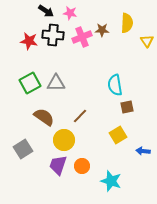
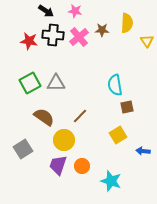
pink star: moved 5 px right, 2 px up
pink cross: moved 3 px left; rotated 18 degrees counterclockwise
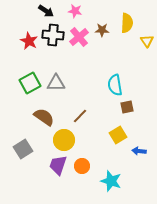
red star: rotated 18 degrees clockwise
blue arrow: moved 4 px left
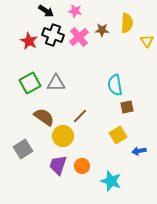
black cross: rotated 15 degrees clockwise
yellow circle: moved 1 px left, 4 px up
blue arrow: rotated 16 degrees counterclockwise
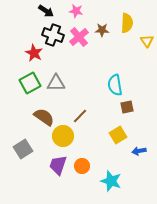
pink star: moved 1 px right
red star: moved 5 px right, 12 px down
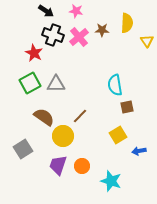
gray triangle: moved 1 px down
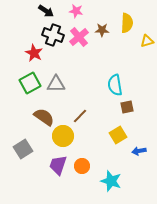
yellow triangle: rotated 48 degrees clockwise
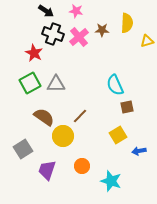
black cross: moved 1 px up
cyan semicircle: rotated 15 degrees counterclockwise
purple trapezoid: moved 11 px left, 5 px down
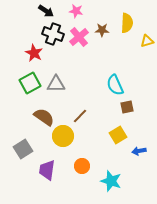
purple trapezoid: rotated 10 degrees counterclockwise
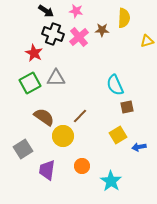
yellow semicircle: moved 3 px left, 5 px up
gray triangle: moved 6 px up
blue arrow: moved 4 px up
cyan star: rotated 15 degrees clockwise
